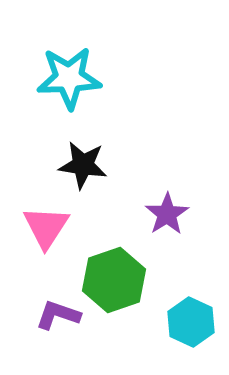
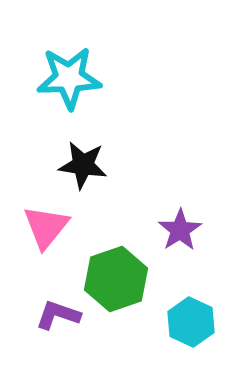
purple star: moved 13 px right, 16 px down
pink triangle: rotated 6 degrees clockwise
green hexagon: moved 2 px right, 1 px up
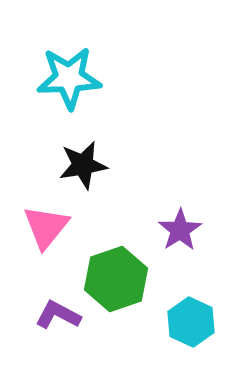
black star: rotated 18 degrees counterclockwise
purple L-shape: rotated 9 degrees clockwise
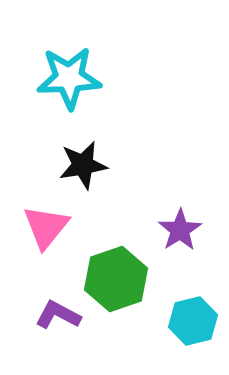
cyan hexagon: moved 2 px right, 1 px up; rotated 21 degrees clockwise
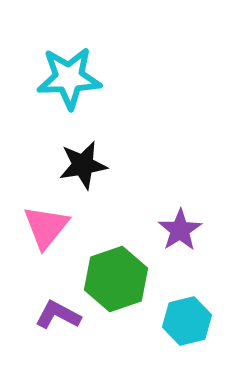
cyan hexagon: moved 6 px left
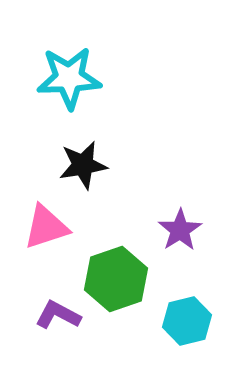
pink triangle: rotated 33 degrees clockwise
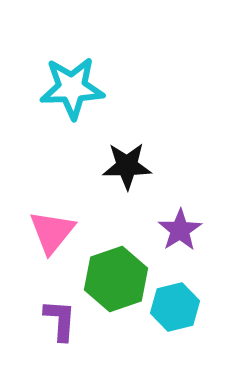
cyan star: moved 3 px right, 10 px down
black star: moved 44 px right, 1 px down; rotated 9 degrees clockwise
pink triangle: moved 6 px right, 5 px down; rotated 33 degrees counterclockwise
purple L-shape: moved 2 px right, 5 px down; rotated 66 degrees clockwise
cyan hexagon: moved 12 px left, 14 px up
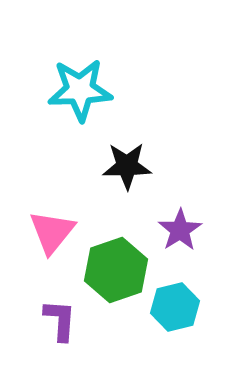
cyan star: moved 8 px right, 2 px down
green hexagon: moved 9 px up
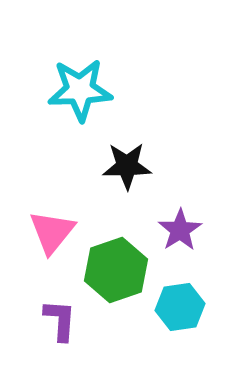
cyan hexagon: moved 5 px right; rotated 6 degrees clockwise
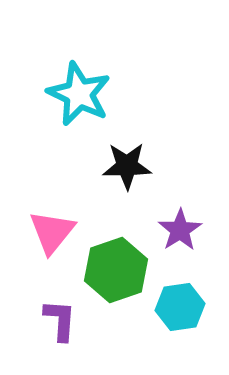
cyan star: moved 1 px left, 4 px down; rotated 28 degrees clockwise
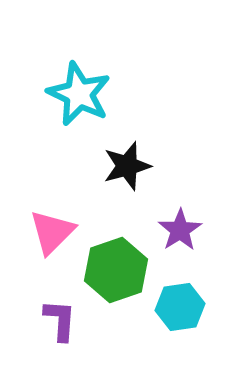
black star: rotated 15 degrees counterclockwise
pink triangle: rotated 6 degrees clockwise
